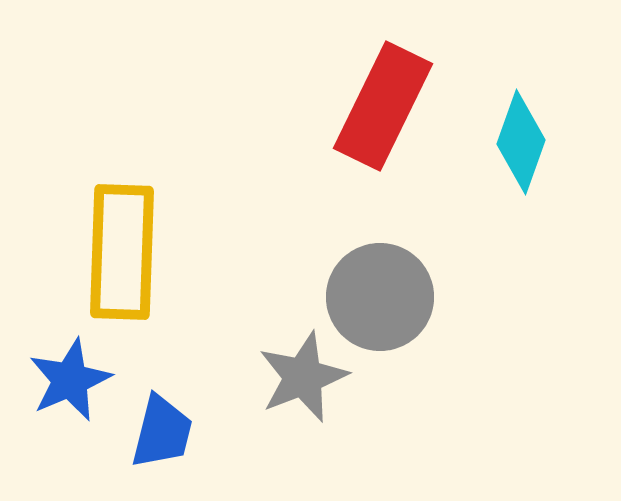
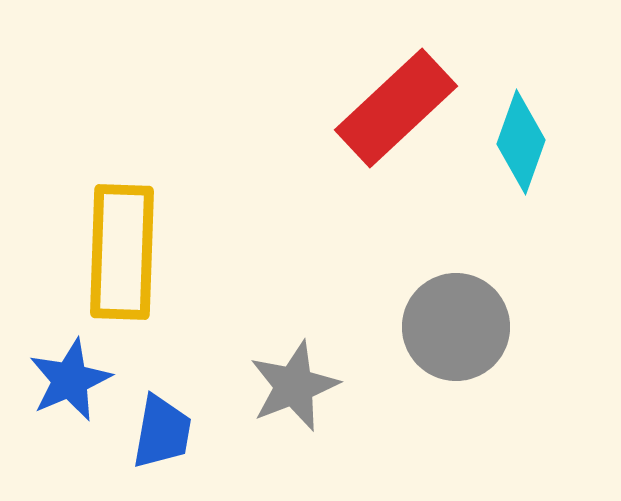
red rectangle: moved 13 px right, 2 px down; rotated 21 degrees clockwise
gray circle: moved 76 px right, 30 px down
gray star: moved 9 px left, 9 px down
blue trapezoid: rotated 4 degrees counterclockwise
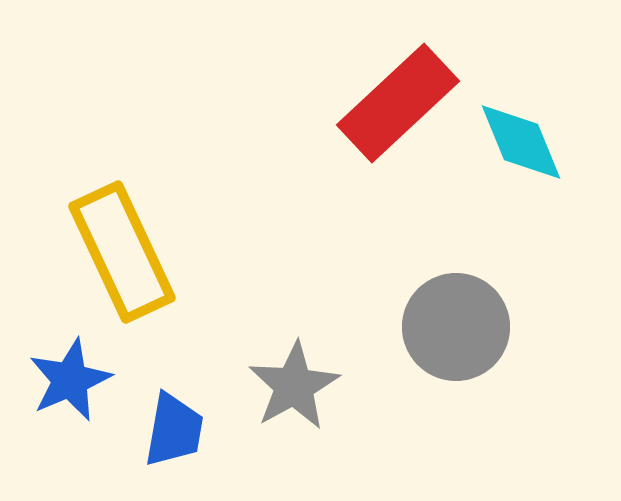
red rectangle: moved 2 px right, 5 px up
cyan diamond: rotated 42 degrees counterclockwise
yellow rectangle: rotated 27 degrees counterclockwise
gray star: rotated 8 degrees counterclockwise
blue trapezoid: moved 12 px right, 2 px up
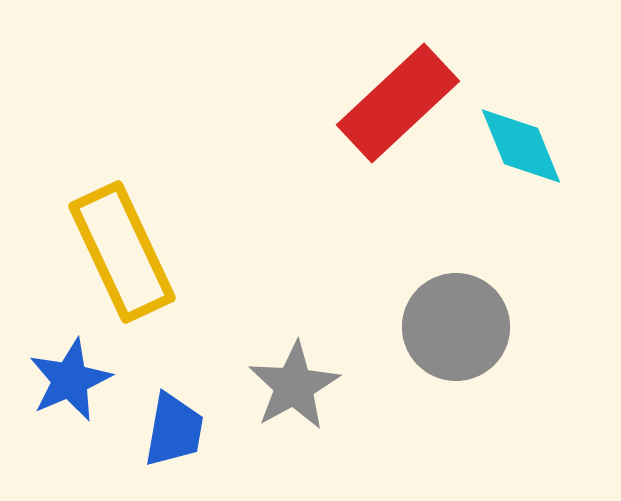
cyan diamond: moved 4 px down
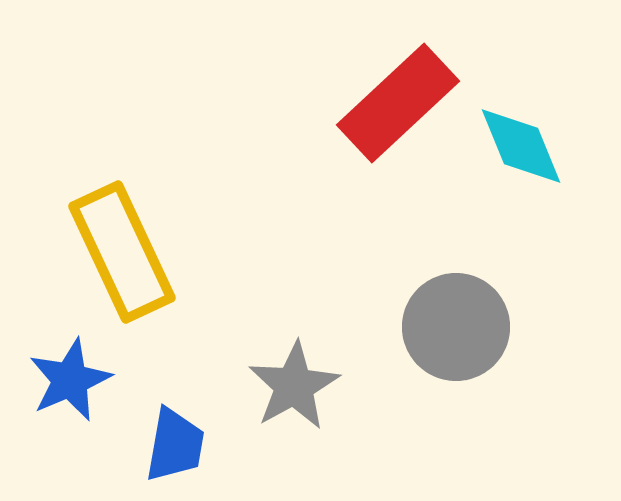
blue trapezoid: moved 1 px right, 15 px down
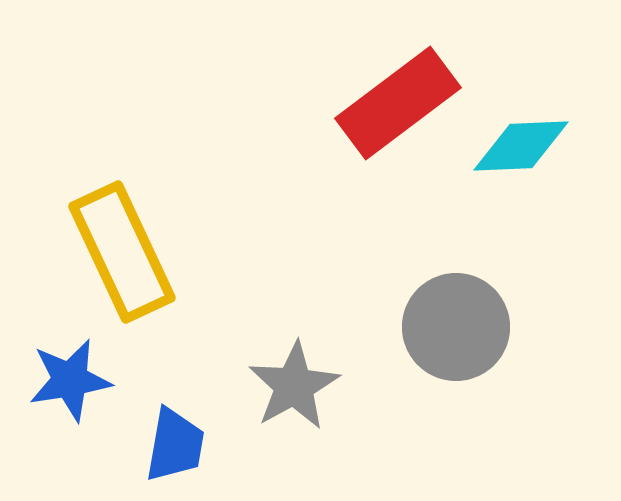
red rectangle: rotated 6 degrees clockwise
cyan diamond: rotated 70 degrees counterclockwise
blue star: rotated 14 degrees clockwise
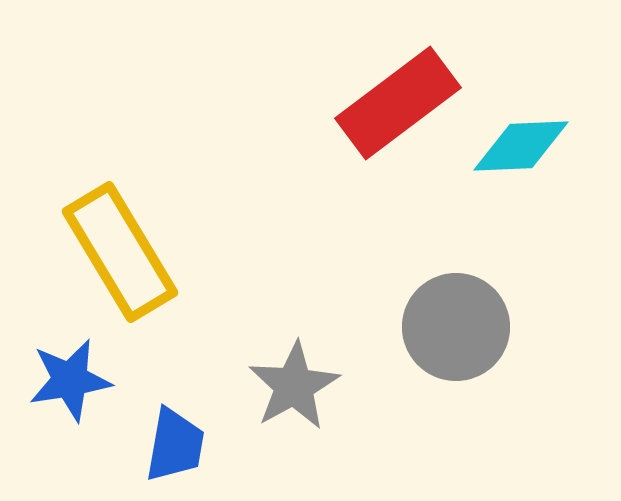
yellow rectangle: moved 2 px left; rotated 6 degrees counterclockwise
